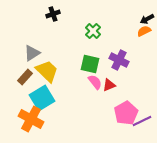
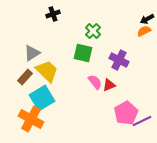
green square: moved 7 px left, 11 px up
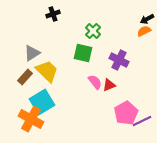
cyan square: moved 4 px down
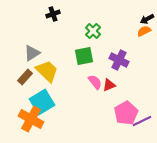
green square: moved 1 px right, 3 px down; rotated 24 degrees counterclockwise
